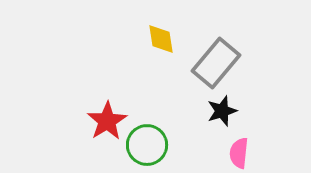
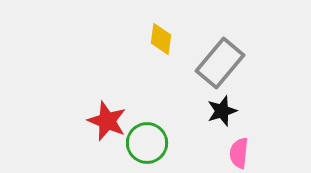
yellow diamond: rotated 16 degrees clockwise
gray rectangle: moved 4 px right
red star: rotated 18 degrees counterclockwise
green circle: moved 2 px up
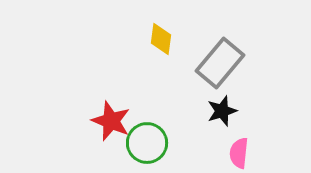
red star: moved 4 px right
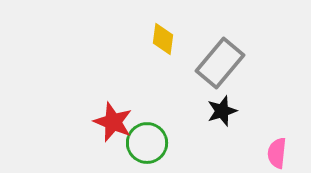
yellow diamond: moved 2 px right
red star: moved 2 px right, 1 px down
pink semicircle: moved 38 px right
